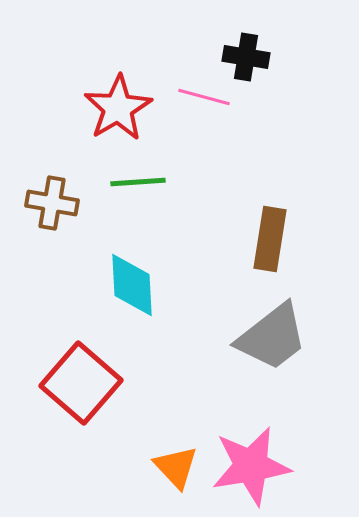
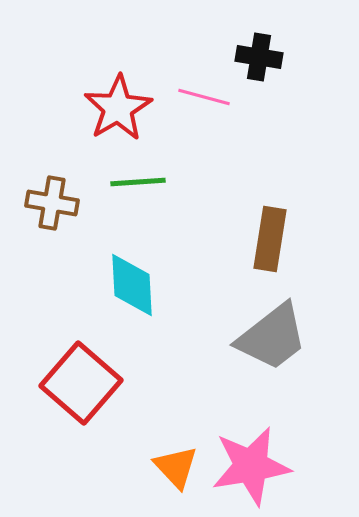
black cross: moved 13 px right
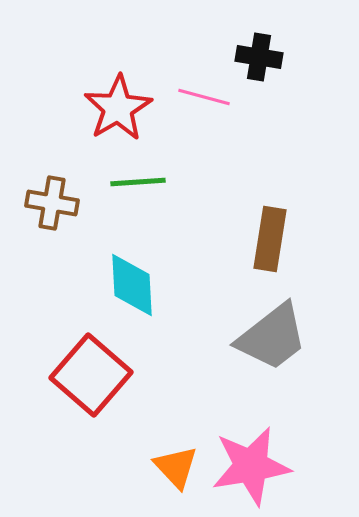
red square: moved 10 px right, 8 px up
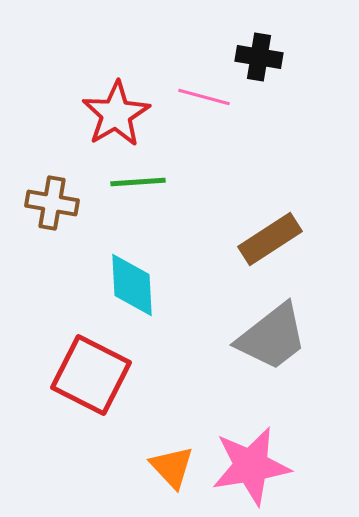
red star: moved 2 px left, 6 px down
brown rectangle: rotated 48 degrees clockwise
red square: rotated 14 degrees counterclockwise
orange triangle: moved 4 px left
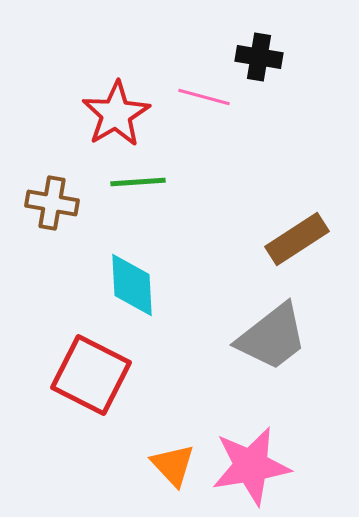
brown rectangle: moved 27 px right
orange triangle: moved 1 px right, 2 px up
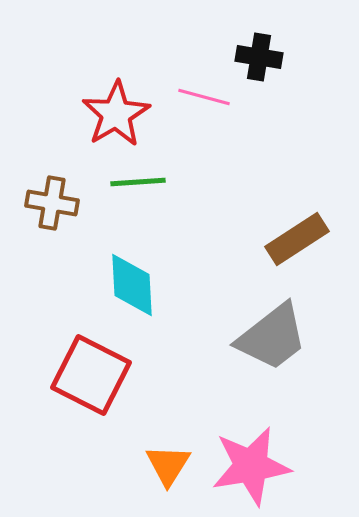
orange triangle: moved 5 px left; rotated 15 degrees clockwise
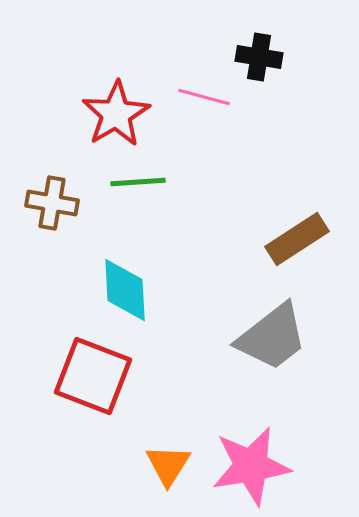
cyan diamond: moved 7 px left, 5 px down
red square: moved 2 px right, 1 px down; rotated 6 degrees counterclockwise
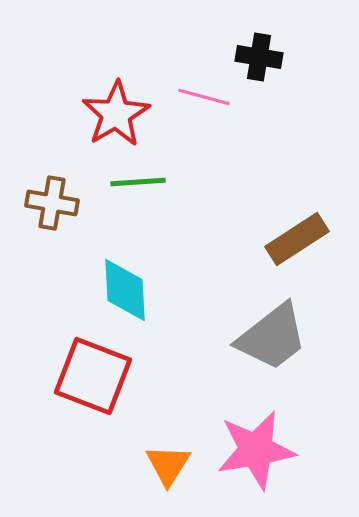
pink star: moved 5 px right, 16 px up
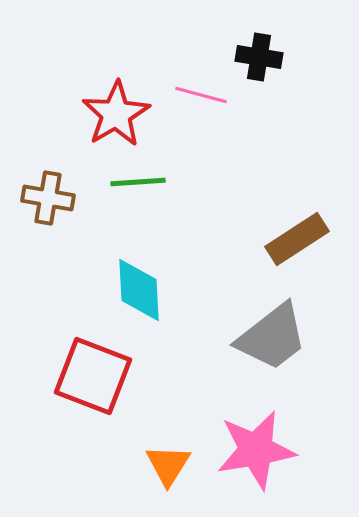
pink line: moved 3 px left, 2 px up
brown cross: moved 4 px left, 5 px up
cyan diamond: moved 14 px right
